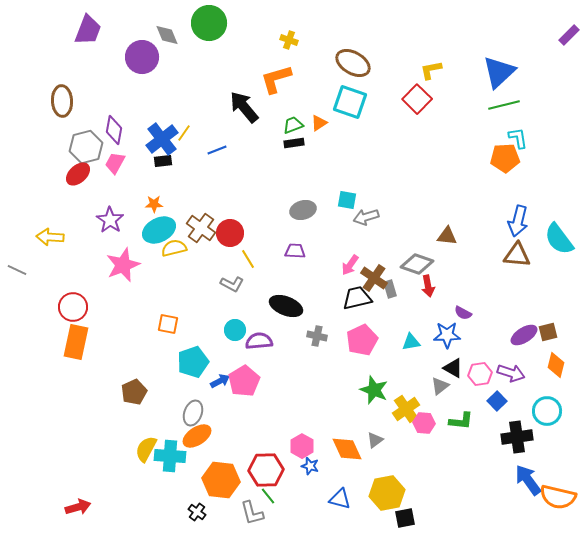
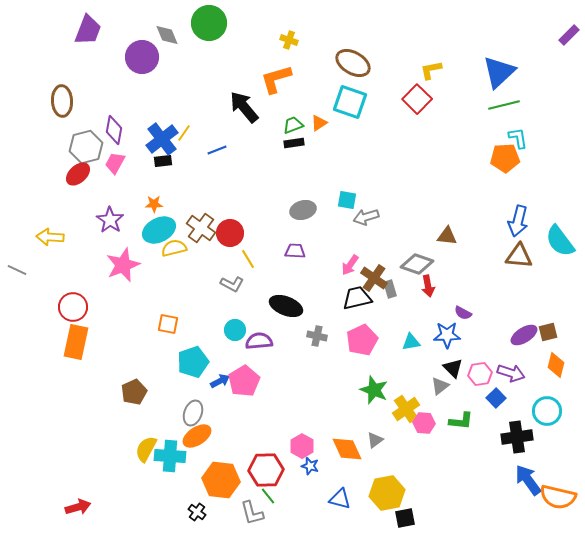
cyan semicircle at (559, 239): moved 1 px right, 2 px down
brown triangle at (517, 255): moved 2 px right, 1 px down
black triangle at (453, 368): rotated 15 degrees clockwise
blue square at (497, 401): moved 1 px left, 3 px up
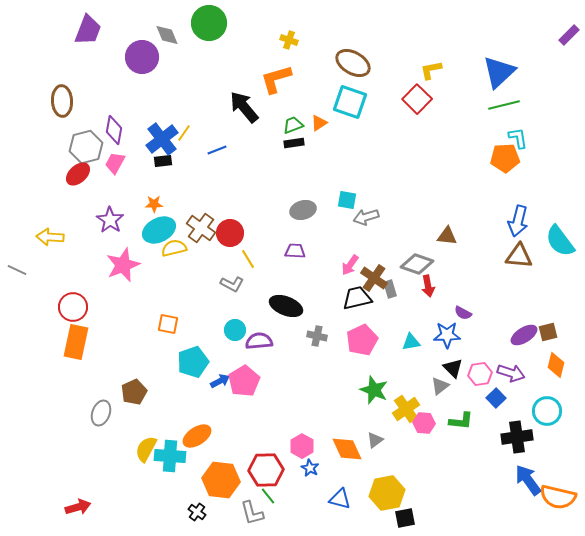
gray ellipse at (193, 413): moved 92 px left
blue star at (310, 466): moved 2 px down; rotated 12 degrees clockwise
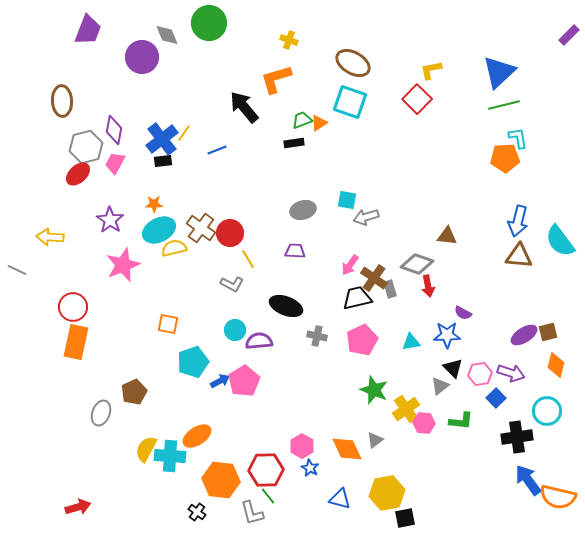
green trapezoid at (293, 125): moved 9 px right, 5 px up
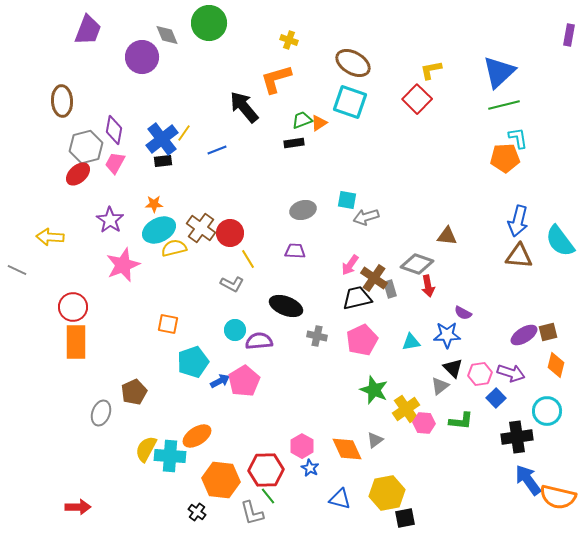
purple rectangle at (569, 35): rotated 35 degrees counterclockwise
orange rectangle at (76, 342): rotated 12 degrees counterclockwise
red arrow at (78, 507): rotated 15 degrees clockwise
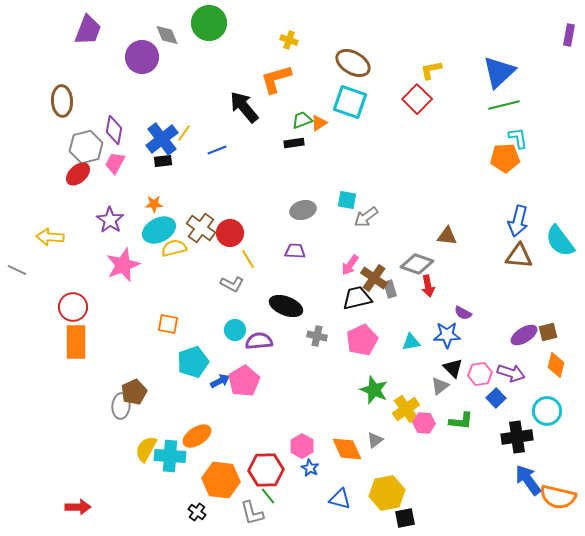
gray arrow at (366, 217): rotated 20 degrees counterclockwise
gray ellipse at (101, 413): moved 20 px right, 7 px up; rotated 15 degrees counterclockwise
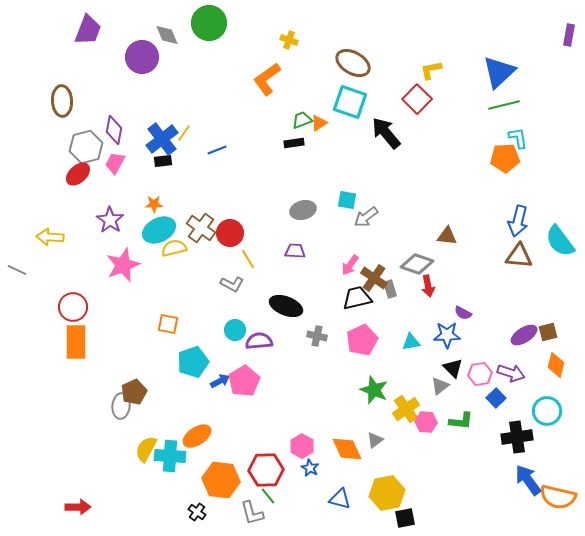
orange L-shape at (276, 79): moved 9 px left; rotated 20 degrees counterclockwise
black arrow at (244, 107): moved 142 px right, 26 px down
pink hexagon at (424, 423): moved 2 px right, 1 px up
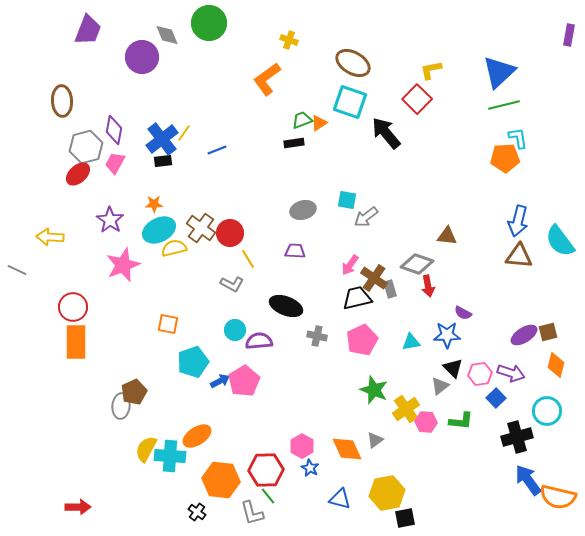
black cross at (517, 437): rotated 8 degrees counterclockwise
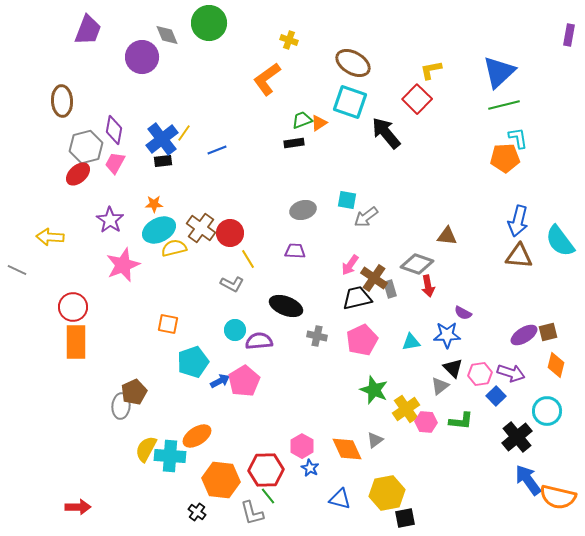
blue square at (496, 398): moved 2 px up
black cross at (517, 437): rotated 24 degrees counterclockwise
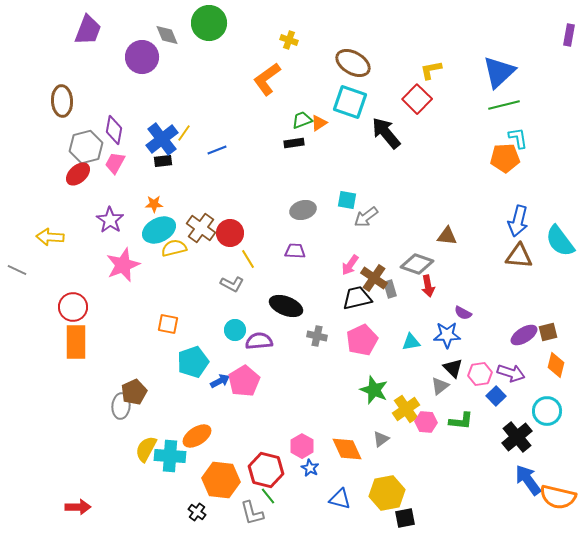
gray triangle at (375, 440): moved 6 px right, 1 px up
red hexagon at (266, 470): rotated 16 degrees clockwise
